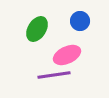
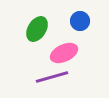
pink ellipse: moved 3 px left, 2 px up
purple line: moved 2 px left, 2 px down; rotated 8 degrees counterclockwise
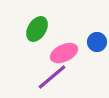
blue circle: moved 17 px right, 21 px down
purple line: rotated 24 degrees counterclockwise
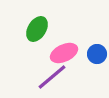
blue circle: moved 12 px down
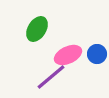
pink ellipse: moved 4 px right, 2 px down
purple line: moved 1 px left
